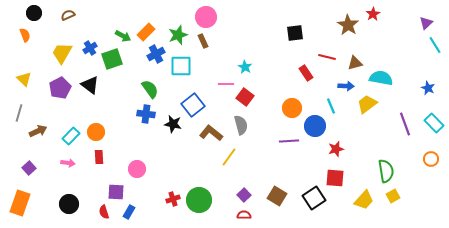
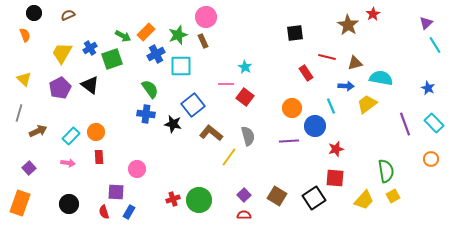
gray semicircle at (241, 125): moved 7 px right, 11 px down
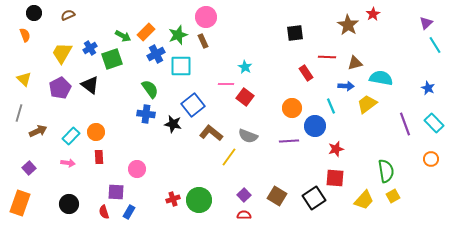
red line at (327, 57): rotated 12 degrees counterclockwise
gray semicircle at (248, 136): rotated 126 degrees clockwise
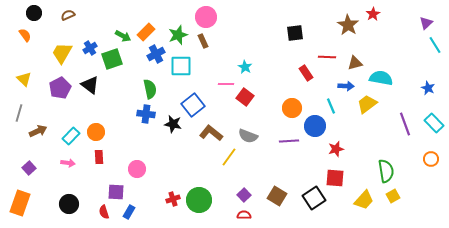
orange semicircle at (25, 35): rotated 16 degrees counterclockwise
green semicircle at (150, 89): rotated 24 degrees clockwise
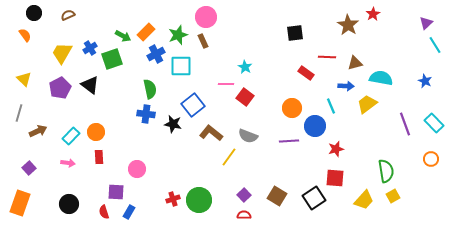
red rectangle at (306, 73): rotated 21 degrees counterclockwise
blue star at (428, 88): moved 3 px left, 7 px up
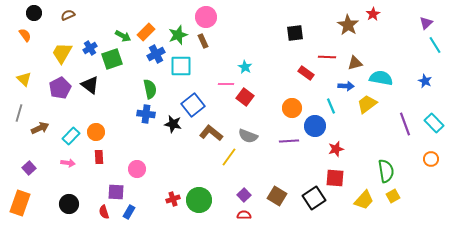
brown arrow at (38, 131): moved 2 px right, 3 px up
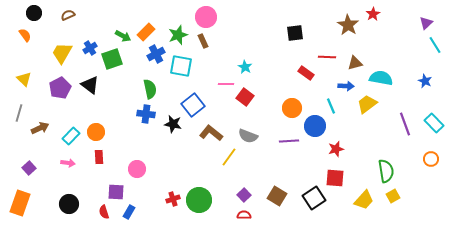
cyan square at (181, 66): rotated 10 degrees clockwise
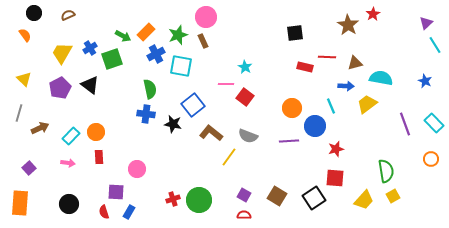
red rectangle at (306, 73): moved 1 px left, 6 px up; rotated 21 degrees counterclockwise
purple square at (244, 195): rotated 16 degrees counterclockwise
orange rectangle at (20, 203): rotated 15 degrees counterclockwise
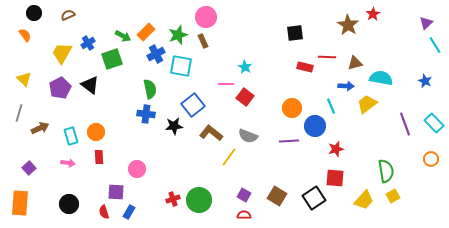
blue cross at (90, 48): moved 2 px left, 5 px up
black star at (173, 124): moved 1 px right, 2 px down; rotated 18 degrees counterclockwise
cyan rectangle at (71, 136): rotated 60 degrees counterclockwise
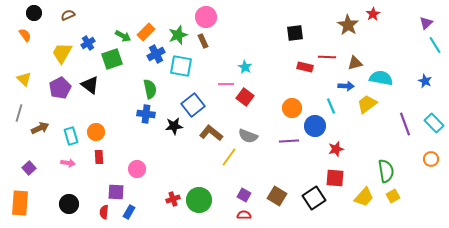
yellow trapezoid at (364, 200): moved 3 px up
red semicircle at (104, 212): rotated 24 degrees clockwise
